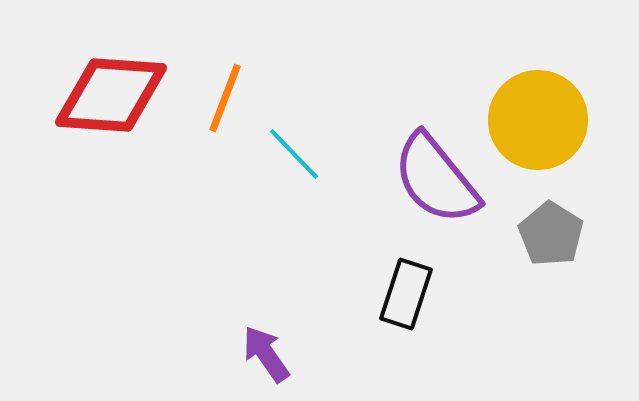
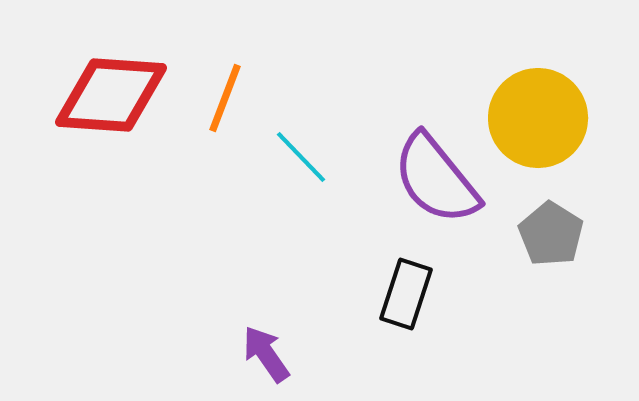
yellow circle: moved 2 px up
cyan line: moved 7 px right, 3 px down
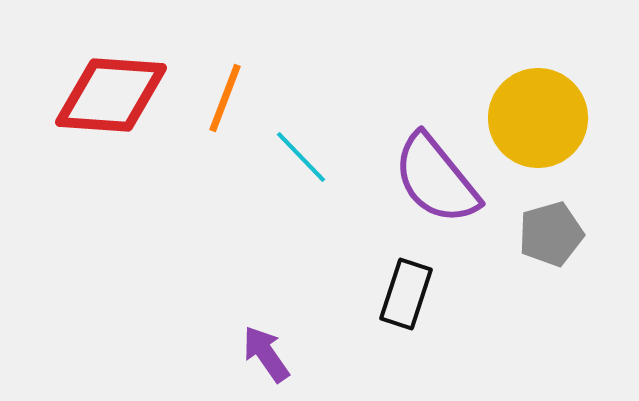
gray pentagon: rotated 24 degrees clockwise
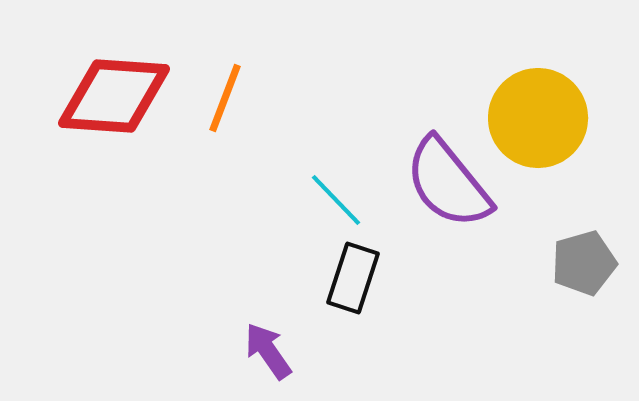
red diamond: moved 3 px right, 1 px down
cyan line: moved 35 px right, 43 px down
purple semicircle: moved 12 px right, 4 px down
gray pentagon: moved 33 px right, 29 px down
black rectangle: moved 53 px left, 16 px up
purple arrow: moved 2 px right, 3 px up
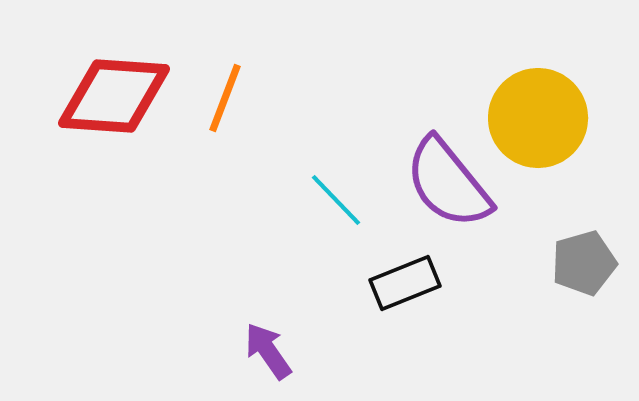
black rectangle: moved 52 px right, 5 px down; rotated 50 degrees clockwise
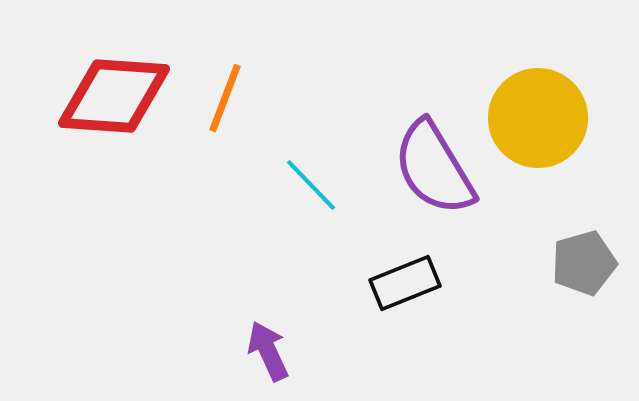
purple semicircle: moved 14 px left, 15 px up; rotated 8 degrees clockwise
cyan line: moved 25 px left, 15 px up
purple arrow: rotated 10 degrees clockwise
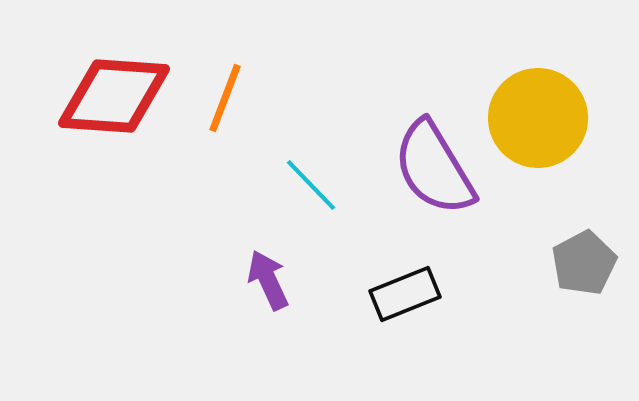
gray pentagon: rotated 12 degrees counterclockwise
black rectangle: moved 11 px down
purple arrow: moved 71 px up
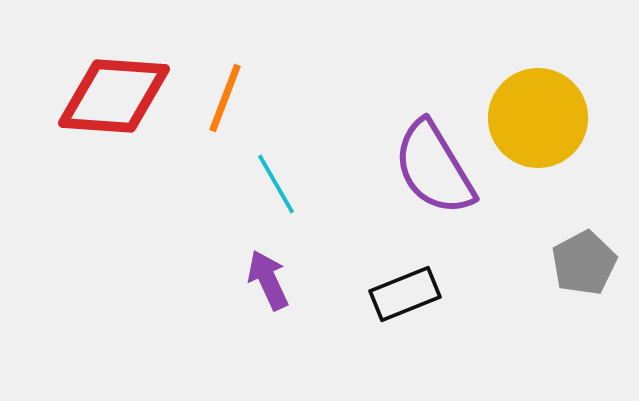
cyan line: moved 35 px left, 1 px up; rotated 14 degrees clockwise
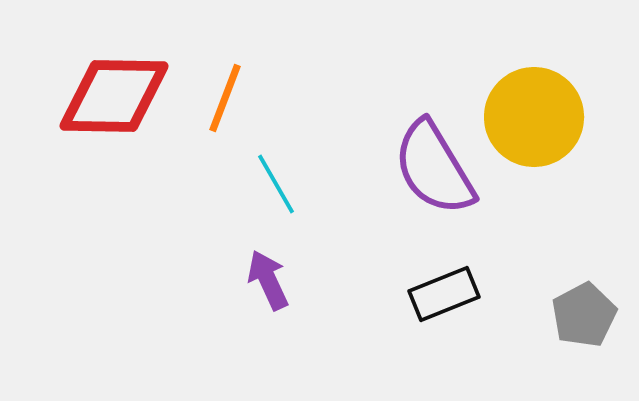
red diamond: rotated 3 degrees counterclockwise
yellow circle: moved 4 px left, 1 px up
gray pentagon: moved 52 px down
black rectangle: moved 39 px right
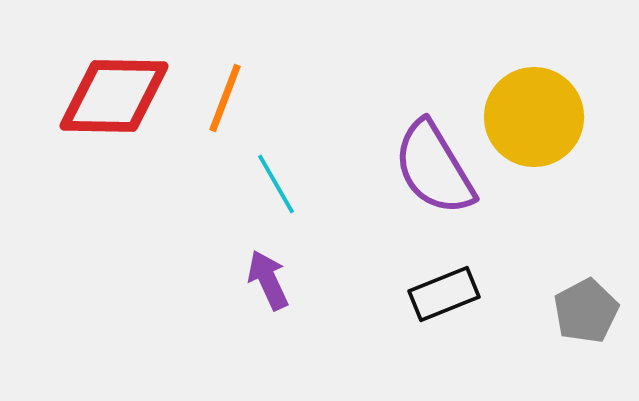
gray pentagon: moved 2 px right, 4 px up
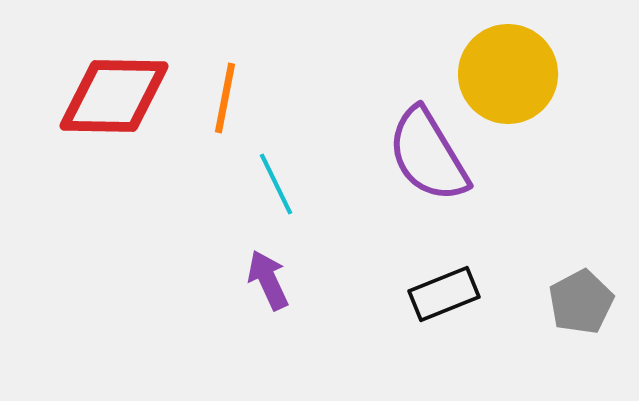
orange line: rotated 10 degrees counterclockwise
yellow circle: moved 26 px left, 43 px up
purple semicircle: moved 6 px left, 13 px up
cyan line: rotated 4 degrees clockwise
gray pentagon: moved 5 px left, 9 px up
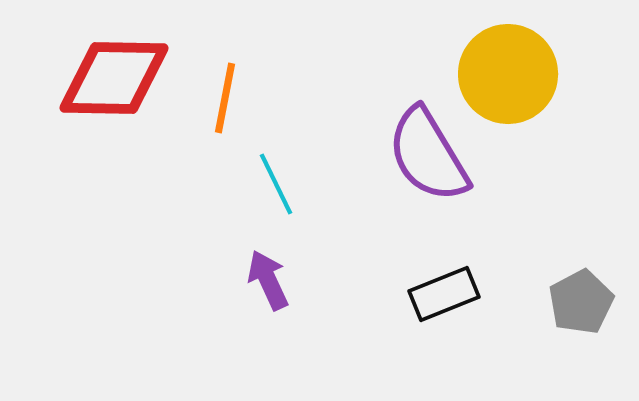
red diamond: moved 18 px up
